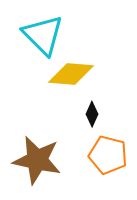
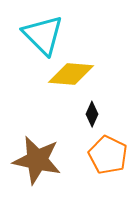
orange pentagon: rotated 12 degrees clockwise
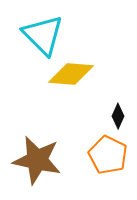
black diamond: moved 26 px right, 2 px down
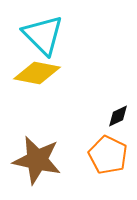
yellow diamond: moved 34 px left, 1 px up; rotated 6 degrees clockwise
black diamond: rotated 40 degrees clockwise
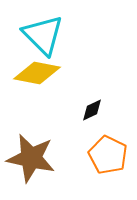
black diamond: moved 26 px left, 6 px up
brown star: moved 6 px left, 2 px up
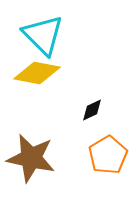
orange pentagon: rotated 15 degrees clockwise
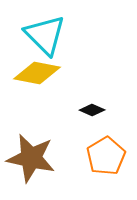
cyan triangle: moved 2 px right
black diamond: rotated 50 degrees clockwise
orange pentagon: moved 2 px left, 1 px down
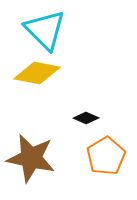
cyan triangle: moved 5 px up
black diamond: moved 6 px left, 8 px down
